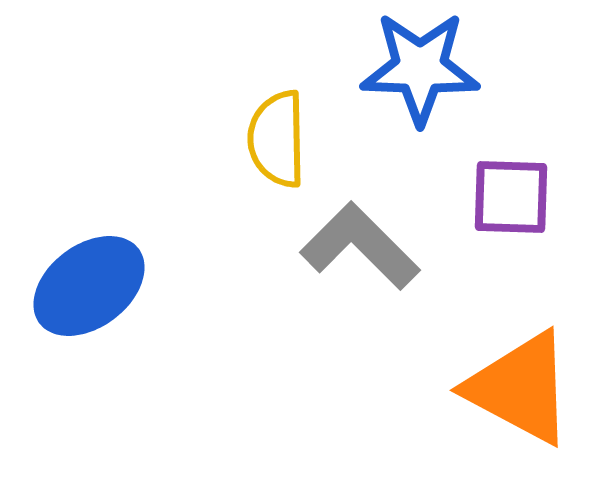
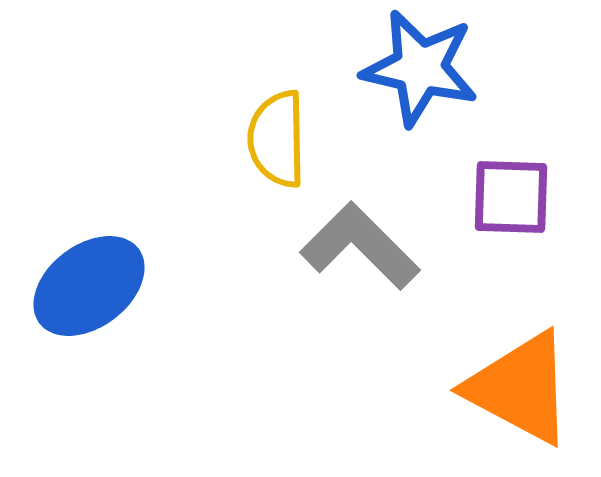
blue star: rotated 11 degrees clockwise
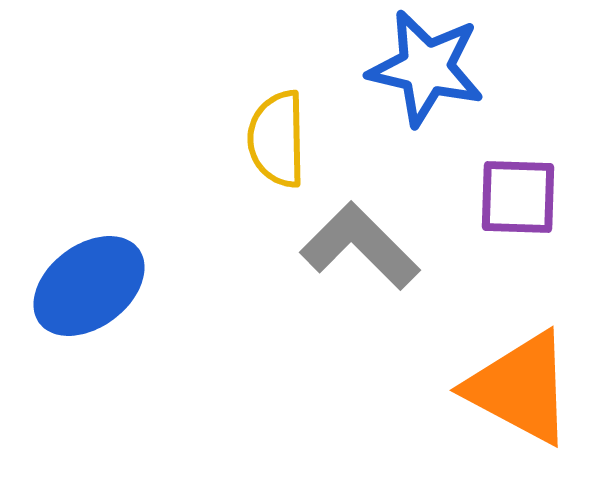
blue star: moved 6 px right
purple square: moved 7 px right
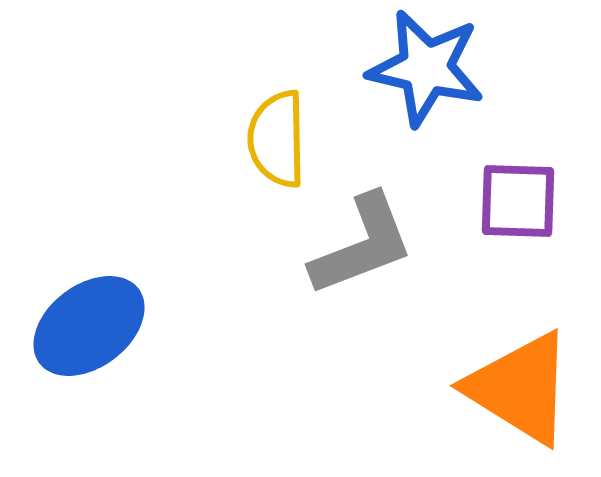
purple square: moved 4 px down
gray L-shape: moved 2 px right, 1 px up; rotated 114 degrees clockwise
blue ellipse: moved 40 px down
orange triangle: rotated 4 degrees clockwise
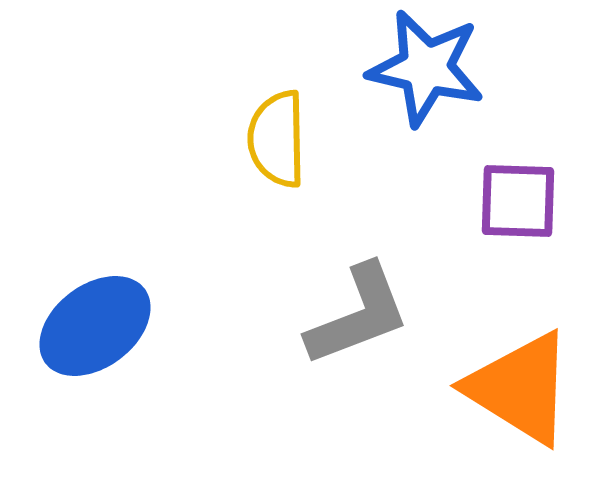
gray L-shape: moved 4 px left, 70 px down
blue ellipse: moved 6 px right
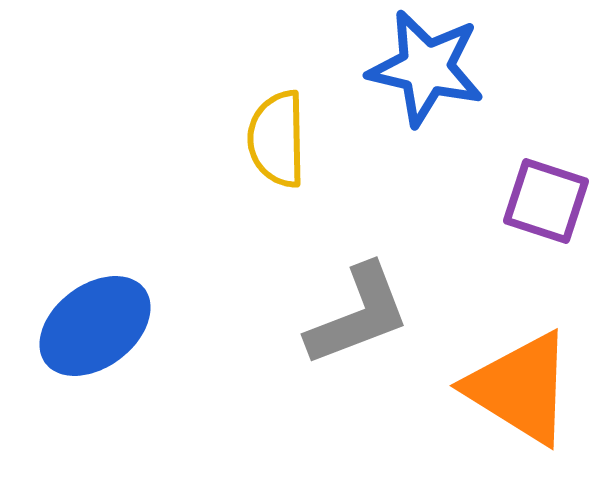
purple square: moved 28 px right; rotated 16 degrees clockwise
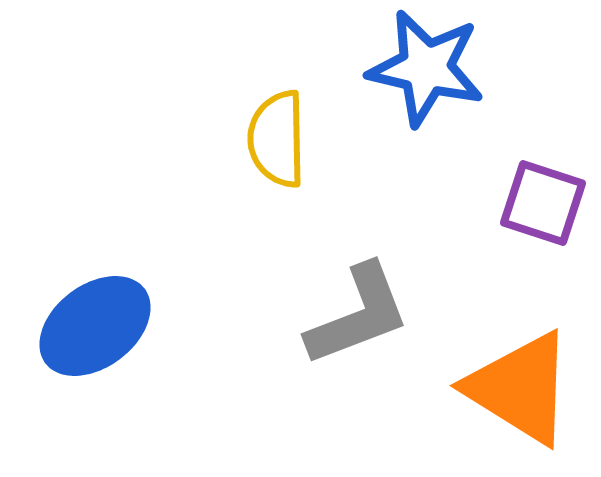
purple square: moved 3 px left, 2 px down
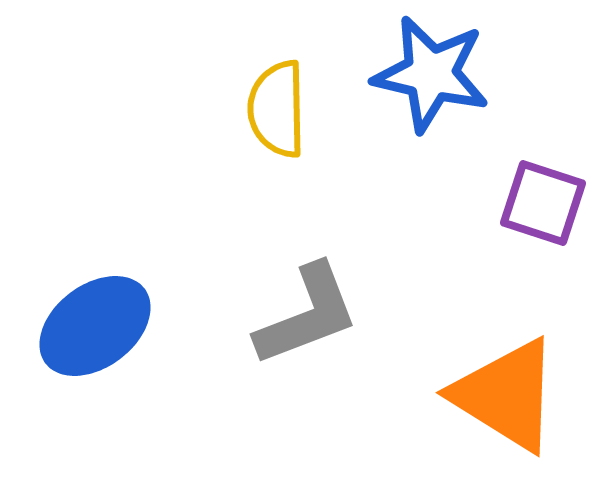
blue star: moved 5 px right, 6 px down
yellow semicircle: moved 30 px up
gray L-shape: moved 51 px left
orange triangle: moved 14 px left, 7 px down
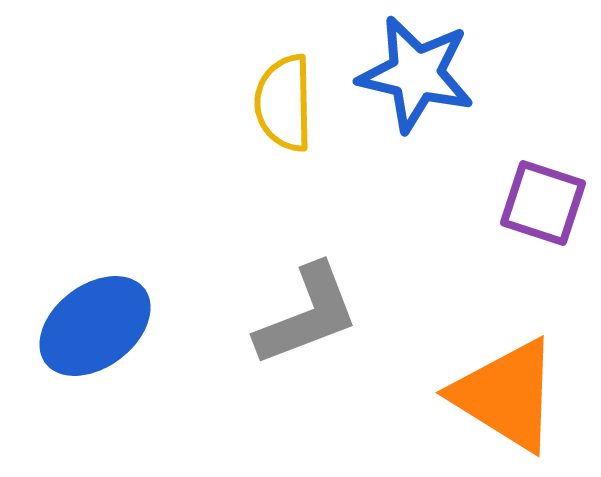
blue star: moved 15 px left
yellow semicircle: moved 7 px right, 6 px up
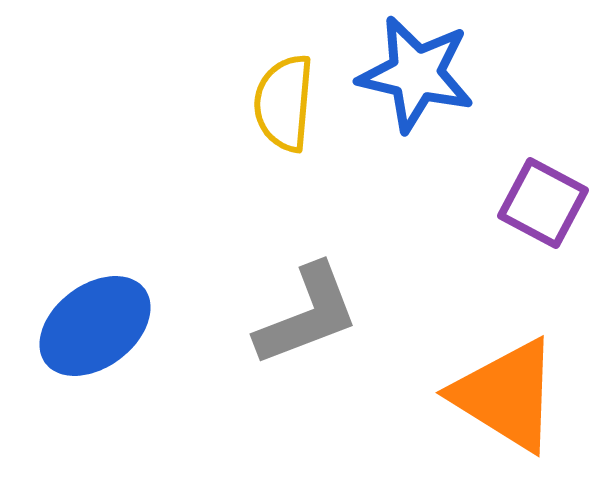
yellow semicircle: rotated 6 degrees clockwise
purple square: rotated 10 degrees clockwise
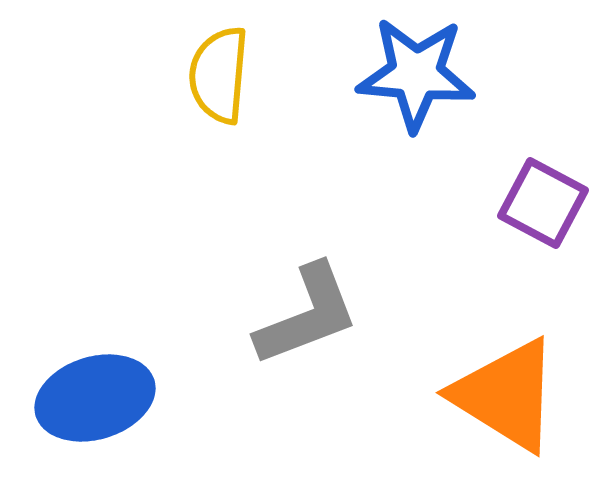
blue star: rotated 8 degrees counterclockwise
yellow semicircle: moved 65 px left, 28 px up
blue ellipse: moved 72 px down; rotated 20 degrees clockwise
